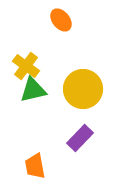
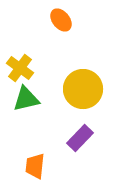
yellow cross: moved 6 px left, 2 px down
green triangle: moved 7 px left, 9 px down
orange trapezoid: rotated 16 degrees clockwise
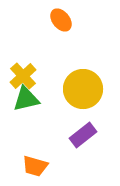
yellow cross: moved 3 px right, 8 px down; rotated 12 degrees clockwise
purple rectangle: moved 3 px right, 3 px up; rotated 8 degrees clockwise
orange trapezoid: rotated 80 degrees counterclockwise
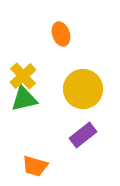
orange ellipse: moved 14 px down; rotated 20 degrees clockwise
green triangle: moved 2 px left
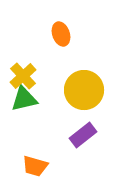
yellow circle: moved 1 px right, 1 px down
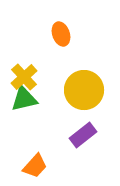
yellow cross: moved 1 px right, 1 px down
orange trapezoid: rotated 64 degrees counterclockwise
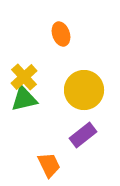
orange trapezoid: moved 14 px right, 1 px up; rotated 68 degrees counterclockwise
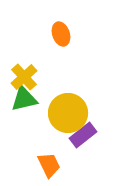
yellow circle: moved 16 px left, 23 px down
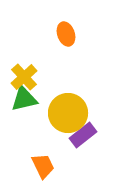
orange ellipse: moved 5 px right
orange trapezoid: moved 6 px left, 1 px down
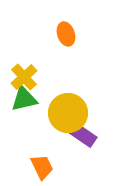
purple rectangle: rotated 72 degrees clockwise
orange trapezoid: moved 1 px left, 1 px down
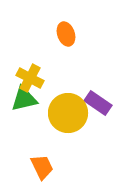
yellow cross: moved 6 px right, 1 px down; rotated 20 degrees counterclockwise
purple rectangle: moved 15 px right, 32 px up
